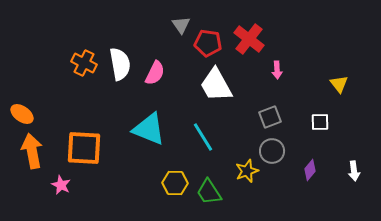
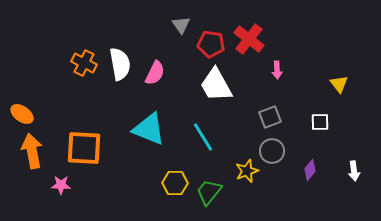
red pentagon: moved 3 px right, 1 px down
pink star: rotated 24 degrees counterclockwise
green trapezoid: rotated 72 degrees clockwise
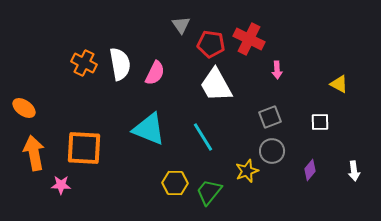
red cross: rotated 12 degrees counterclockwise
yellow triangle: rotated 24 degrees counterclockwise
orange ellipse: moved 2 px right, 6 px up
orange arrow: moved 2 px right, 2 px down
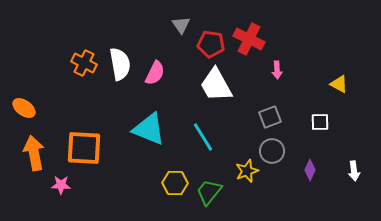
purple diamond: rotated 15 degrees counterclockwise
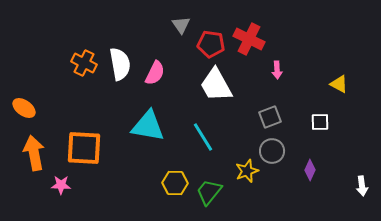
cyan triangle: moved 1 px left, 3 px up; rotated 12 degrees counterclockwise
white arrow: moved 8 px right, 15 px down
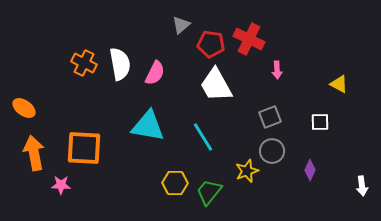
gray triangle: rotated 24 degrees clockwise
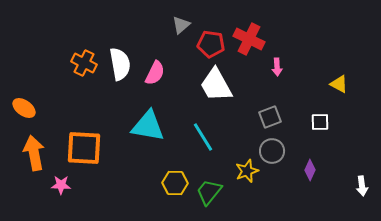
pink arrow: moved 3 px up
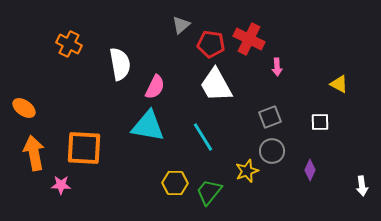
orange cross: moved 15 px left, 19 px up
pink semicircle: moved 14 px down
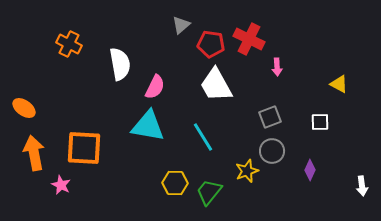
pink star: rotated 24 degrees clockwise
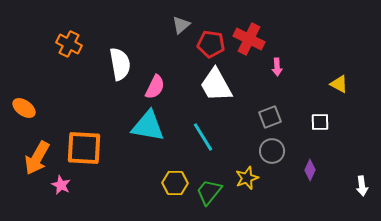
orange arrow: moved 3 px right, 5 px down; rotated 140 degrees counterclockwise
yellow star: moved 7 px down
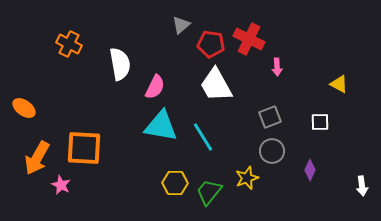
cyan triangle: moved 13 px right
